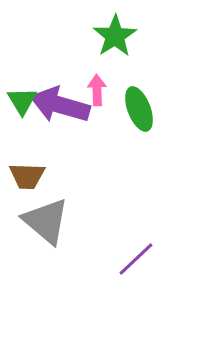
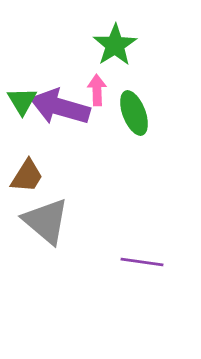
green star: moved 9 px down
purple arrow: moved 2 px down
green ellipse: moved 5 px left, 4 px down
brown trapezoid: rotated 60 degrees counterclockwise
purple line: moved 6 px right, 3 px down; rotated 51 degrees clockwise
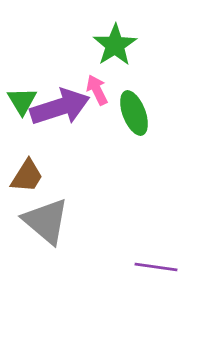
pink arrow: rotated 24 degrees counterclockwise
purple arrow: rotated 146 degrees clockwise
purple line: moved 14 px right, 5 px down
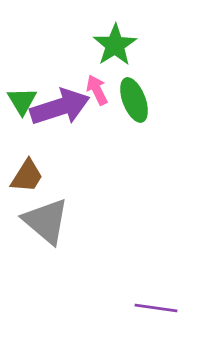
green ellipse: moved 13 px up
purple line: moved 41 px down
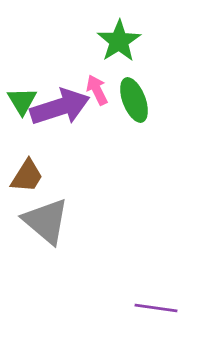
green star: moved 4 px right, 4 px up
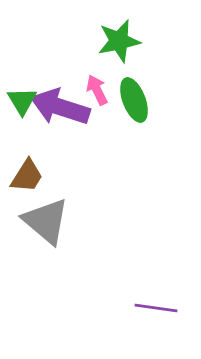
green star: rotated 21 degrees clockwise
purple arrow: rotated 144 degrees counterclockwise
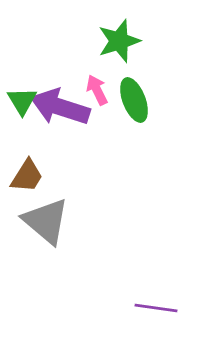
green star: rotated 6 degrees counterclockwise
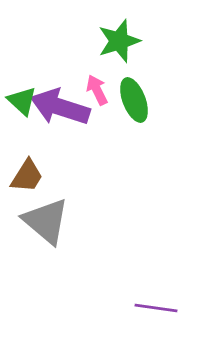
green triangle: rotated 16 degrees counterclockwise
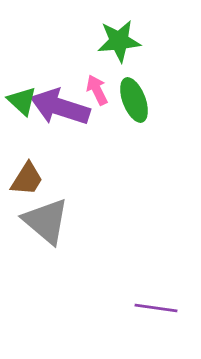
green star: rotated 12 degrees clockwise
brown trapezoid: moved 3 px down
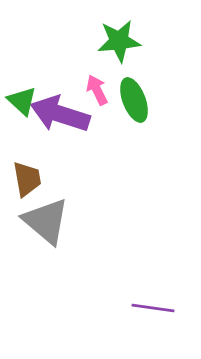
purple arrow: moved 7 px down
brown trapezoid: rotated 42 degrees counterclockwise
purple line: moved 3 px left
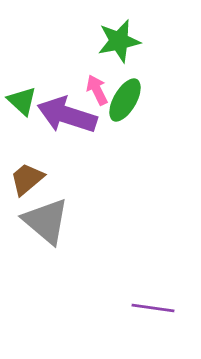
green star: rotated 6 degrees counterclockwise
green ellipse: moved 9 px left; rotated 51 degrees clockwise
purple arrow: moved 7 px right, 1 px down
brown trapezoid: rotated 120 degrees counterclockwise
